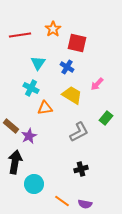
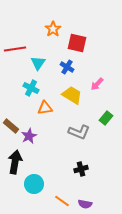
red line: moved 5 px left, 14 px down
gray L-shape: rotated 50 degrees clockwise
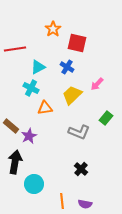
cyan triangle: moved 4 px down; rotated 28 degrees clockwise
yellow trapezoid: rotated 75 degrees counterclockwise
black cross: rotated 32 degrees counterclockwise
orange line: rotated 49 degrees clockwise
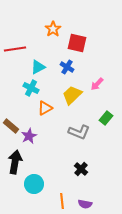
orange triangle: rotated 21 degrees counterclockwise
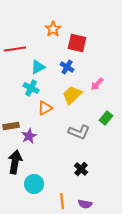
brown rectangle: rotated 49 degrees counterclockwise
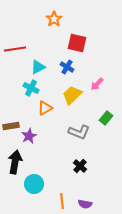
orange star: moved 1 px right, 10 px up
black cross: moved 1 px left, 3 px up
